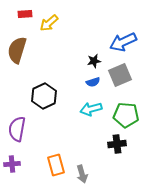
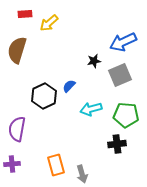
blue semicircle: moved 24 px left, 4 px down; rotated 152 degrees clockwise
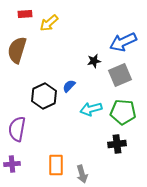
green pentagon: moved 3 px left, 3 px up
orange rectangle: rotated 15 degrees clockwise
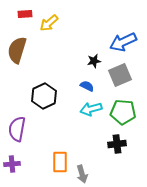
blue semicircle: moved 18 px right; rotated 72 degrees clockwise
orange rectangle: moved 4 px right, 3 px up
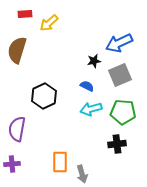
blue arrow: moved 4 px left, 1 px down
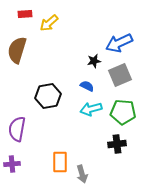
black hexagon: moved 4 px right; rotated 15 degrees clockwise
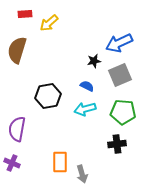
cyan arrow: moved 6 px left
purple cross: moved 1 px up; rotated 28 degrees clockwise
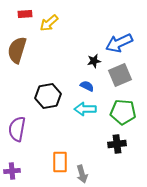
cyan arrow: rotated 15 degrees clockwise
purple cross: moved 8 px down; rotated 28 degrees counterclockwise
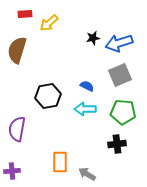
blue arrow: rotated 8 degrees clockwise
black star: moved 1 px left, 23 px up
gray arrow: moved 5 px right; rotated 138 degrees clockwise
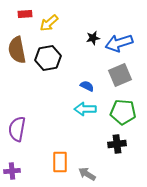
brown semicircle: rotated 28 degrees counterclockwise
black hexagon: moved 38 px up
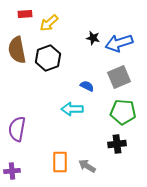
black star: rotated 24 degrees clockwise
black hexagon: rotated 10 degrees counterclockwise
gray square: moved 1 px left, 2 px down
cyan arrow: moved 13 px left
gray arrow: moved 8 px up
